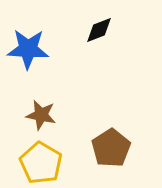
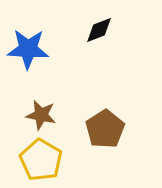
brown pentagon: moved 6 px left, 19 px up
yellow pentagon: moved 3 px up
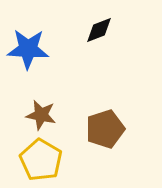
brown pentagon: rotated 15 degrees clockwise
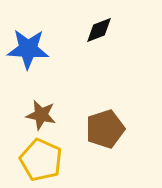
yellow pentagon: rotated 6 degrees counterclockwise
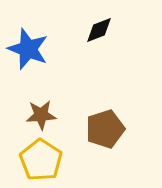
blue star: rotated 18 degrees clockwise
brown star: rotated 16 degrees counterclockwise
yellow pentagon: rotated 9 degrees clockwise
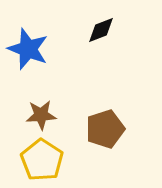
black diamond: moved 2 px right
yellow pentagon: moved 1 px right
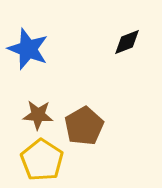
black diamond: moved 26 px right, 12 px down
brown star: moved 3 px left; rotated 8 degrees clockwise
brown pentagon: moved 21 px left, 3 px up; rotated 12 degrees counterclockwise
